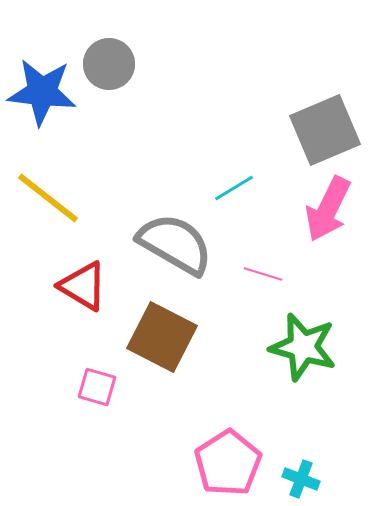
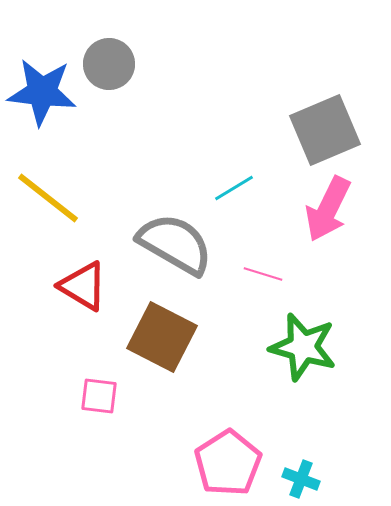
pink square: moved 2 px right, 9 px down; rotated 9 degrees counterclockwise
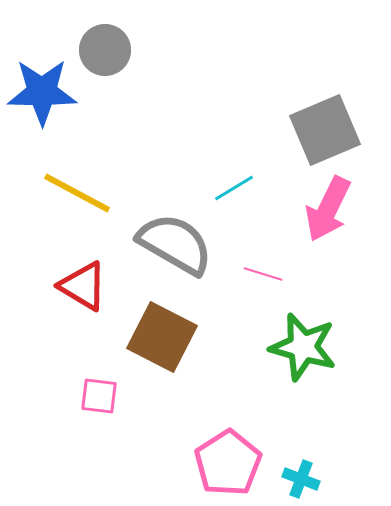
gray circle: moved 4 px left, 14 px up
blue star: rotated 6 degrees counterclockwise
yellow line: moved 29 px right, 5 px up; rotated 10 degrees counterclockwise
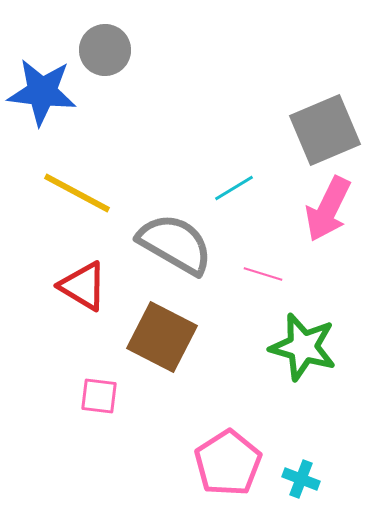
blue star: rotated 6 degrees clockwise
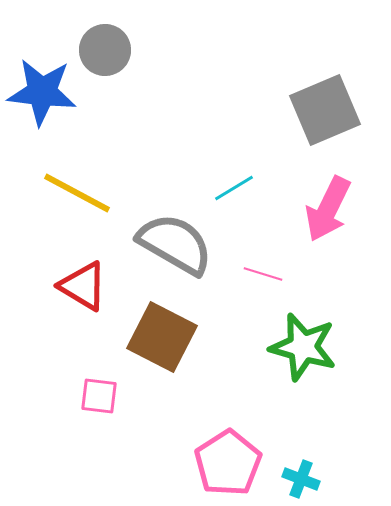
gray square: moved 20 px up
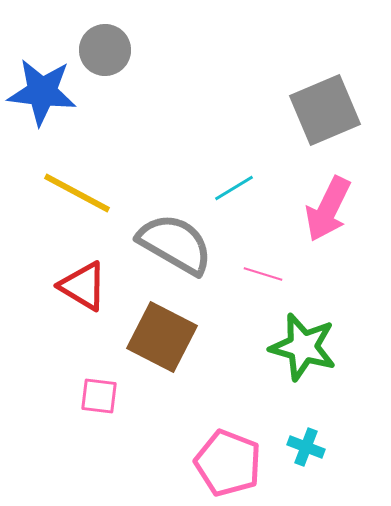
pink pentagon: rotated 18 degrees counterclockwise
cyan cross: moved 5 px right, 32 px up
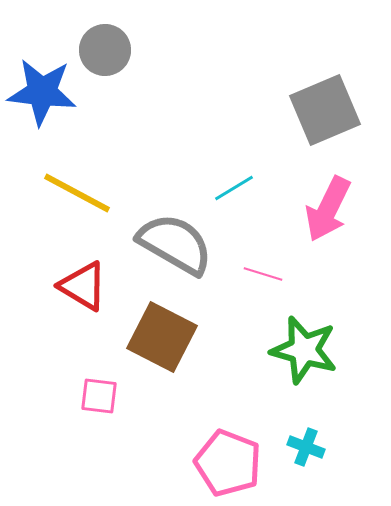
green star: moved 1 px right, 3 px down
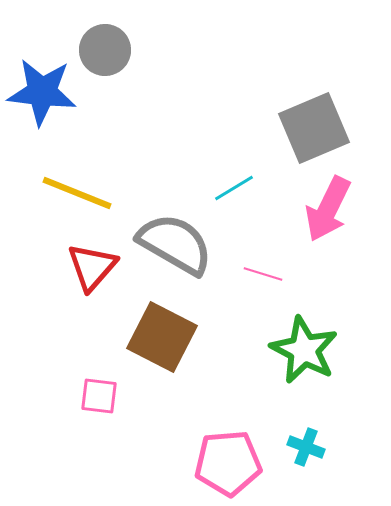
gray square: moved 11 px left, 18 px down
yellow line: rotated 6 degrees counterclockwise
red triangle: moved 9 px right, 19 px up; rotated 40 degrees clockwise
green star: rotated 12 degrees clockwise
pink pentagon: rotated 26 degrees counterclockwise
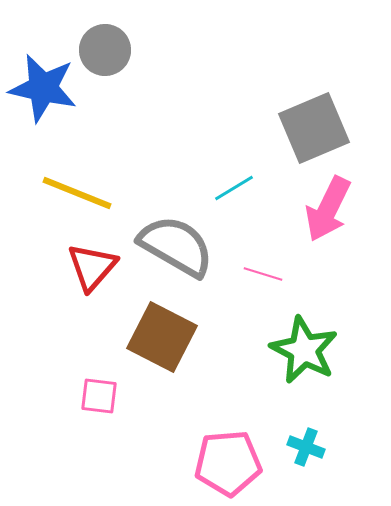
blue star: moved 1 px right, 4 px up; rotated 6 degrees clockwise
gray semicircle: moved 1 px right, 2 px down
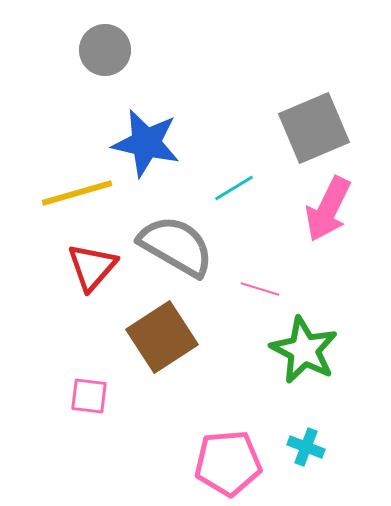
blue star: moved 103 px right, 55 px down
yellow line: rotated 38 degrees counterclockwise
pink line: moved 3 px left, 15 px down
brown square: rotated 30 degrees clockwise
pink square: moved 10 px left
